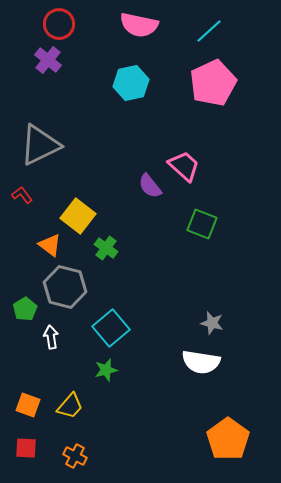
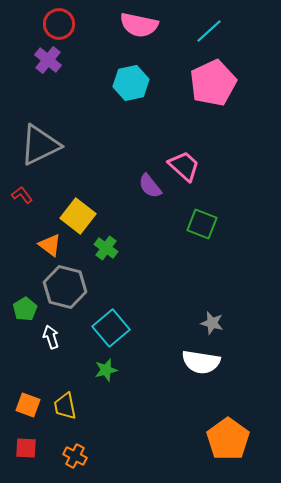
white arrow: rotated 10 degrees counterclockwise
yellow trapezoid: moved 5 px left; rotated 128 degrees clockwise
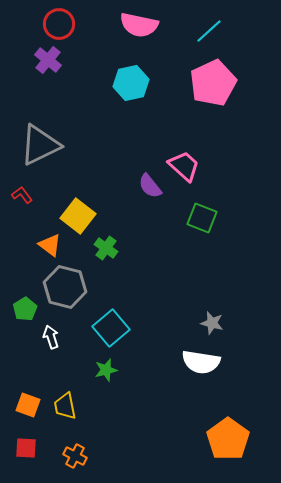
green square: moved 6 px up
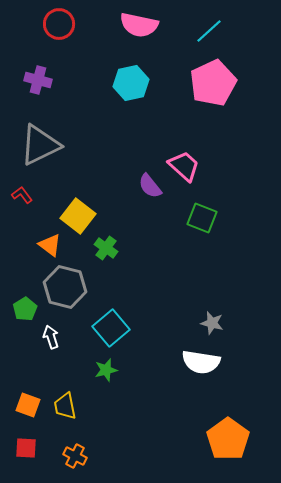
purple cross: moved 10 px left, 20 px down; rotated 24 degrees counterclockwise
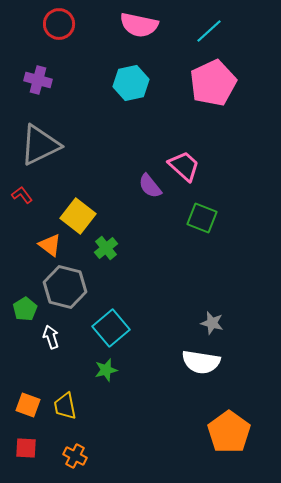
green cross: rotated 15 degrees clockwise
orange pentagon: moved 1 px right, 7 px up
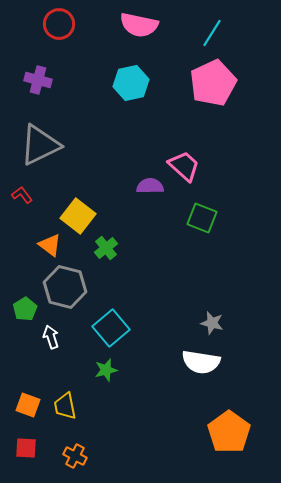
cyan line: moved 3 px right, 2 px down; rotated 16 degrees counterclockwise
purple semicircle: rotated 128 degrees clockwise
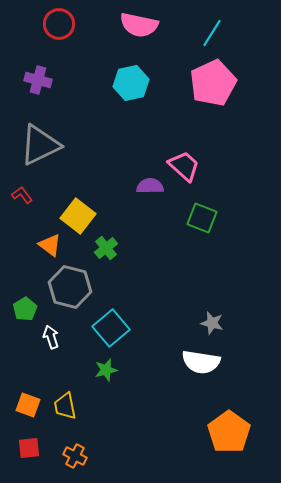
gray hexagon: moved 5 px right
red square: moved 3 px right; rotated 10 degrees counterclockwise
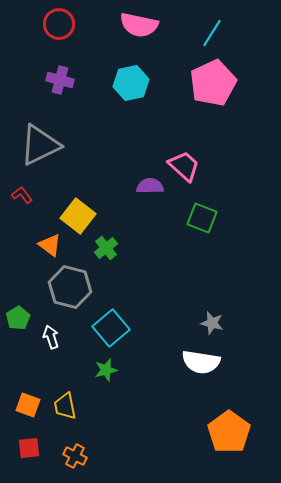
purple cross: moved 22 px right
green pentagon: moved 7 px left, 9 px down
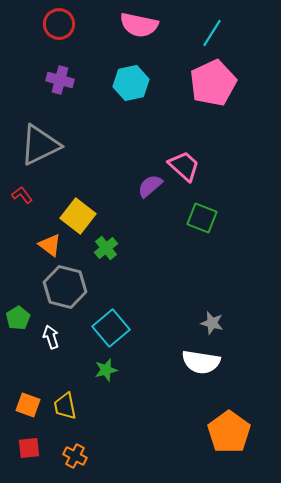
purple semicircle: rotated 40 degrees counterclockwise
gray hexagon: moved 5 px left
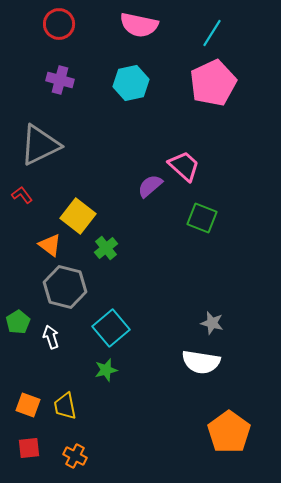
green pentagon: moved 4 px down
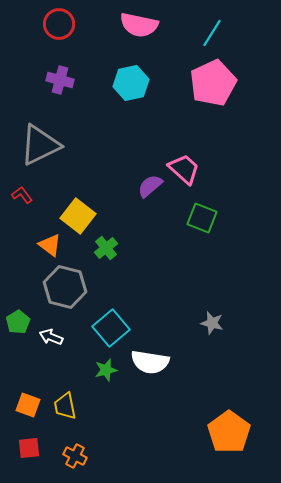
pink trapezoid: moved 3 px down
white arrow: rotated 50 degrees counterclockwise
white semicircle: moved 51 px left
